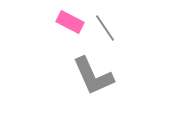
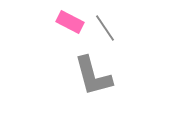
gray L-shape: rotated 9 degrees clockwise
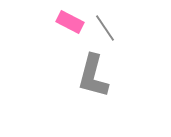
gray L-shape: rotated 30 degrees clockwise
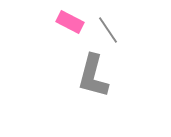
gray line: moved 3 px right, 2 px down
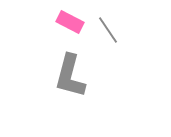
gray L-shape: moved 23 px left
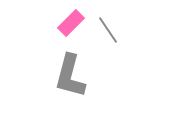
pink rectangle: moved 1 px right, 1 px down; rotated 72 degrees counterclockwise
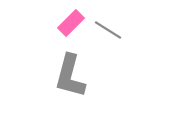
gray line: rotated 24 degrees counterclockwise
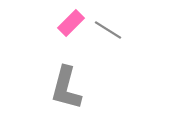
gray L-shape: moved 4 px left, 12 px down
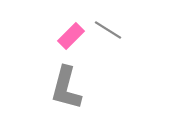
pink rectangle: moved 13 px down
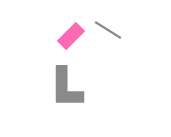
gray L-shape: rotated 15 degrees counterclockwise
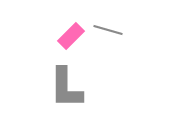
gray line: rotated 16 degrees counterclockwise
